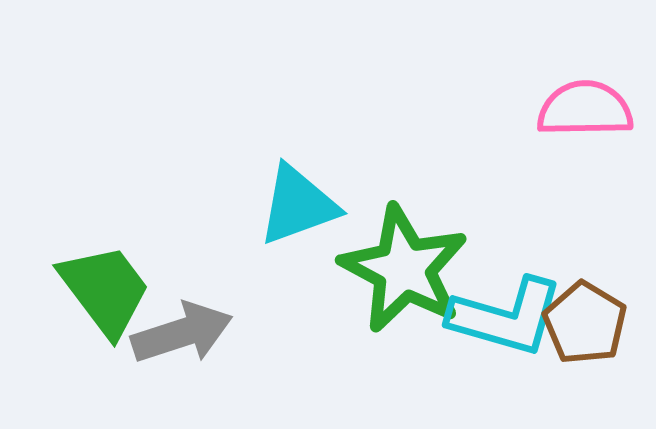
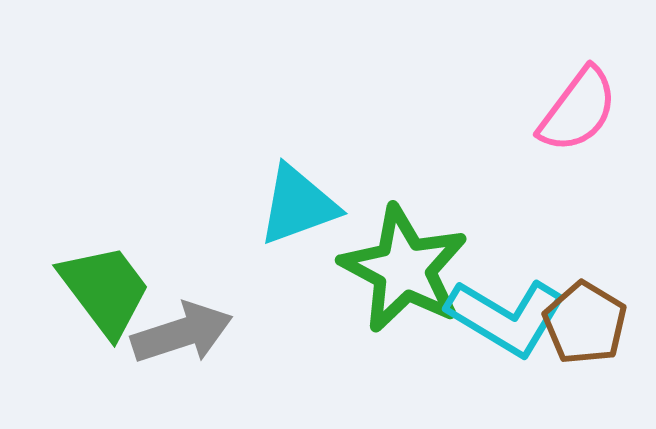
pink semicircle: moved 7 px left, 1 px down; rotated 128 degrees clockwise
cyan L-shape: rotated 15 degrees clockwise
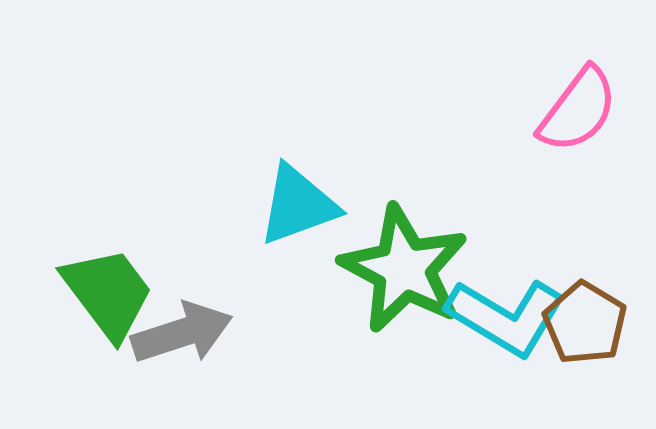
green trapezoid: moved 3 px right, 3 px down
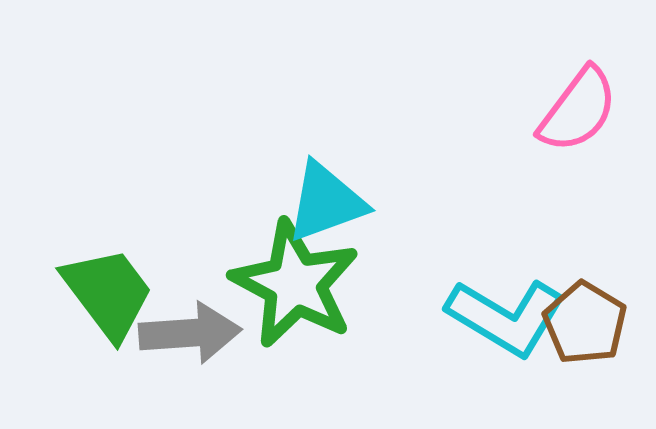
cyan triangle: moved 28 px right, 3 px up
green star: moved 109 px left, 15 px down
gray arrow: moved 8 px right; rotated 14 degrees clockwise
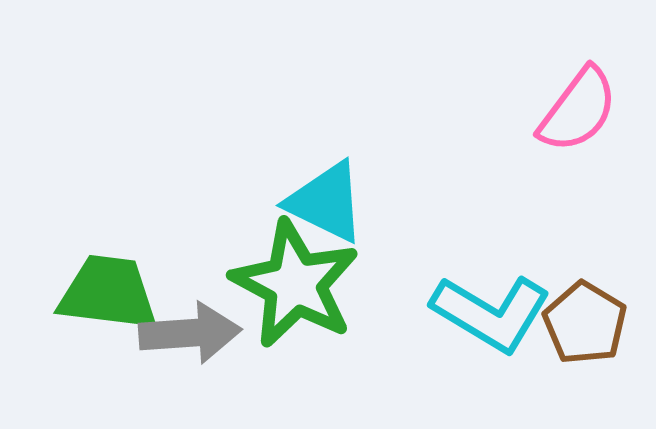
cyan triangle: rotated 46 degrees clockwise
green trapezoid: rotated 46 degrees counterclockwise
cyan L-shape: moved 15 px left, 4 px up
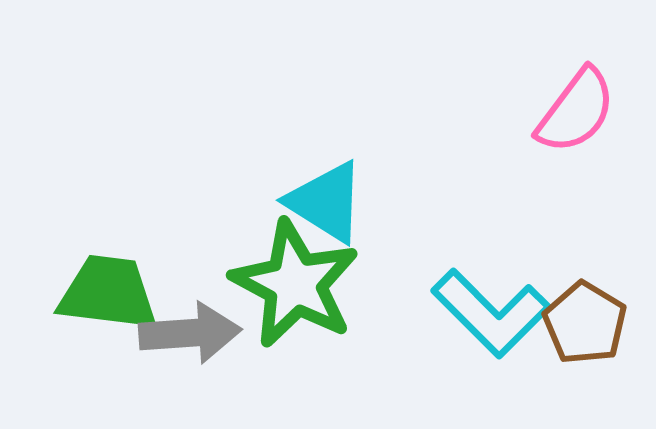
pink semicircle: moved 2 px left, 1 px down
cyan triangle: rotated 6 degrees clockwise
cyan L-shape: rotated 14 degrees clockwise
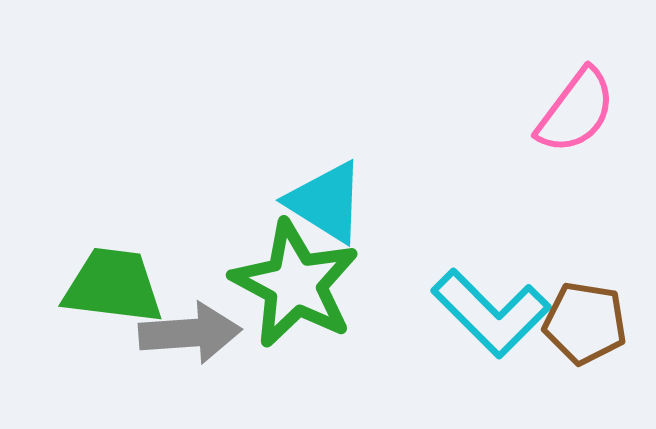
green trapezoid: moved 5 px right, 7 px up
brown pentagon: rotated 22 degrees counterclockwise
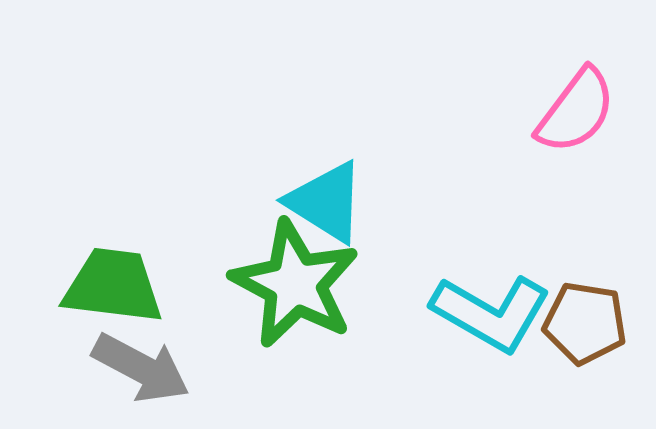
cyan L-shape: rotated 15 degrees counterclockwise
gray arrow: moved 49 px left, 35 px down; rotated 32 degrees clockwise
